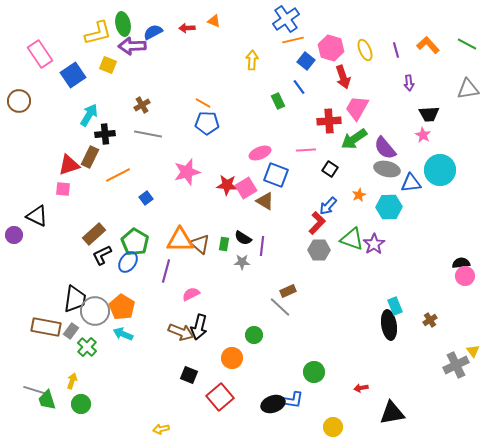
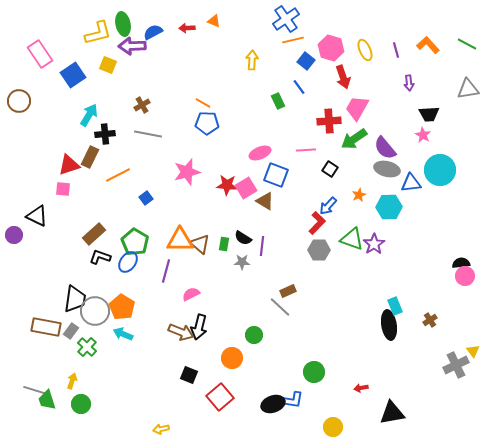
black L-shape at (102, 255): moved 2 px left, 2 px down; rotated 45 degrees clockwise
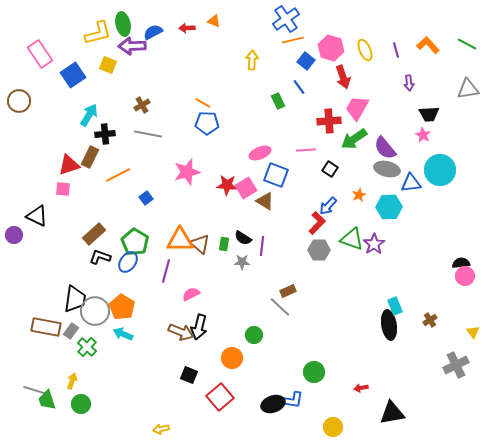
yellow triangle at (473, 351): moved 19 px up
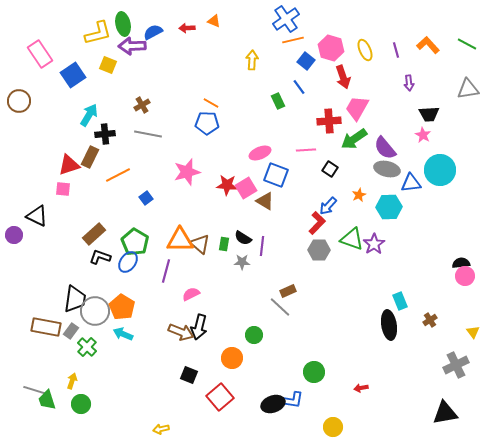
orange line at (203, 103): moved 8 px right
cyan rectangle at (395, 306): moved 5 px right, 5 px up
black triangle at (392, 413): moved 53 px right
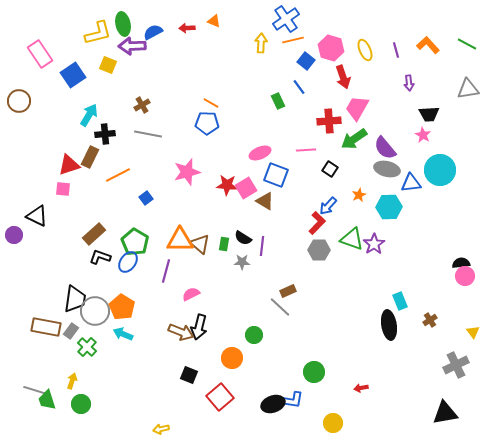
yellow arrow at (252, 60): moved 9 px right, 17 px up
yellow circle at (333, 427): moved 4 px up
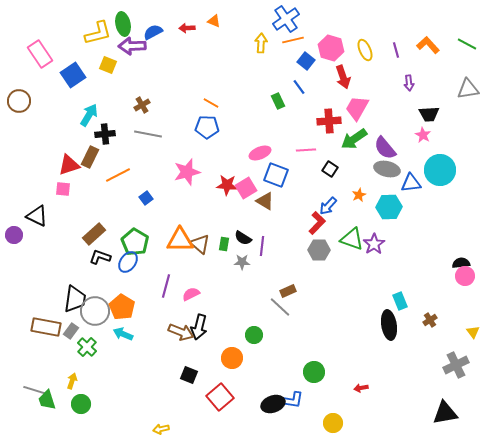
blue pentagon at (207, 123): moved 4 px down
purple line at (166, 271): moved 15 px down
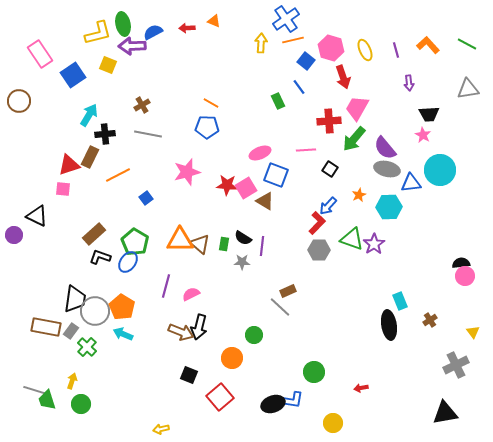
green arrow at (354, 139): rotated 16 degrees counterclockwise
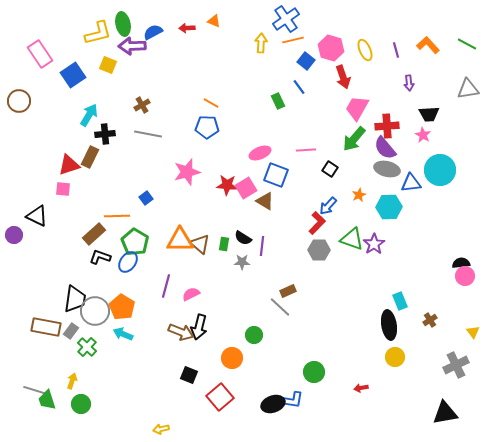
red cross at (329, 121): moved 58 px right, 5 px down
orange line at (118, 175): moved 1 px left, 41 px down; rotated 25 degrees clockwise
yellow circle at (333, 423): moved 62 px right, 66 px up
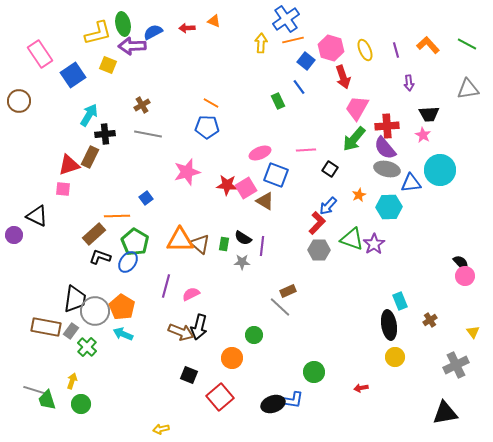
black semicircle at (461, 263): rotated 54 degrees clockwise
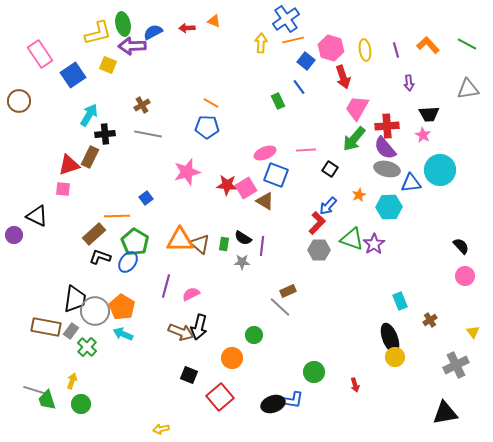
yellow ellipse at (365, 50): rotated 15 degrees clockwise
pink ellipse at (260, 153): moved 5 px right
black semicircle at (461, 263): moved 17 px up
black ellipse at (389, 325): moved 1 px right, 13 px down; rotated 12 degrees counterclockwise
red arrow at (361, 388): moved 6 px left, 3 px up; rotated 96 degrees counterclockwise
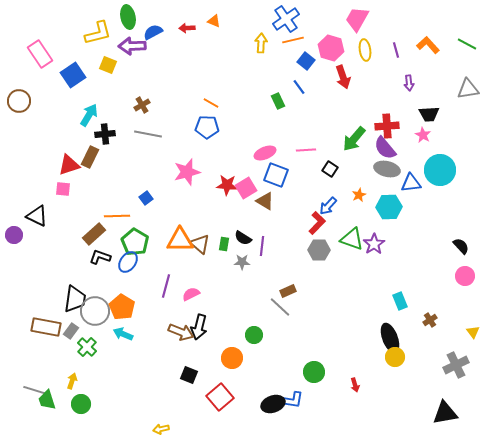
green ellipse at (123, 24): moved 5 px right, 7 px up
pink trapezoid at (357, 108): moved 89 px up
